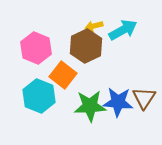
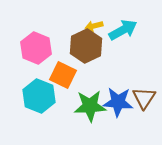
orange square: rotated 12 degrees counterclockwise
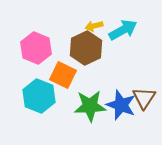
brown hexagon: moved 2 px down
blue star: moved 3 px right, 3 px down; rotated 16 degrees clockwise
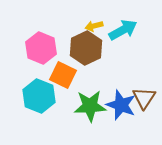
pink hexagon: moved 5 px right
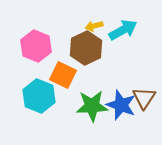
pink hexagon: moved 5 px left, 2 px up
green star: moved 2 px right
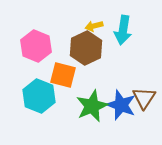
cyan arrow: rotated 128 degrees clockwise
orange square: rotated 12 degrees counterclockwise
green star: rotated 20 degrees counterclockwise
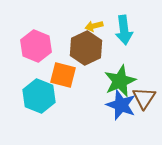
cyan arrow: moved 1 px right; rotated 16 degrees counterclockwise
green star: moved 28 px right, 25 px up
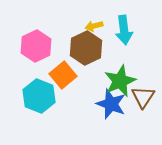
pink hexagon: rotated 12 degrees clockwise
orange square: rotated 36 degrees clockwise
brown triangle: moved 1 px left, 1 px up
blue star: moved 10 px left, 1 px up
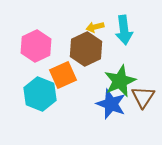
yellow arrow: moved 1 px right, 1 px down
brown hexagon: moved 1 px down
orange square: rotated 16 degrees clockwise
cyan hexagon: moved 1 px right, 2 px up
